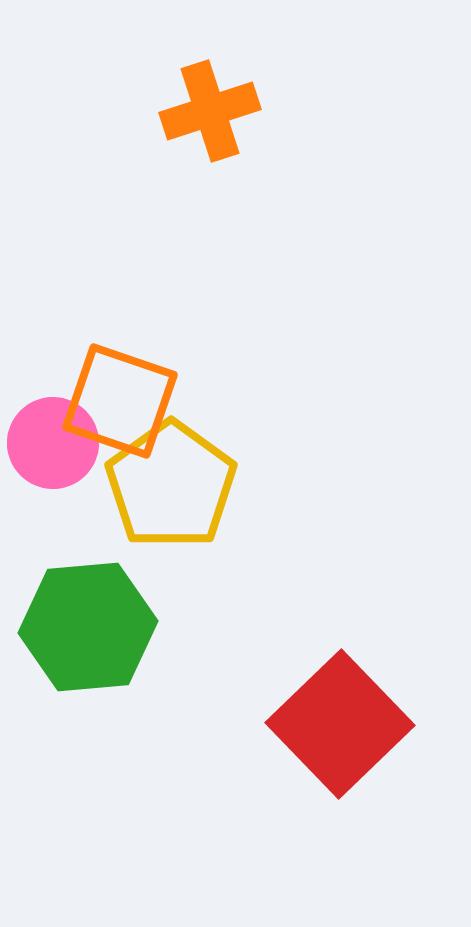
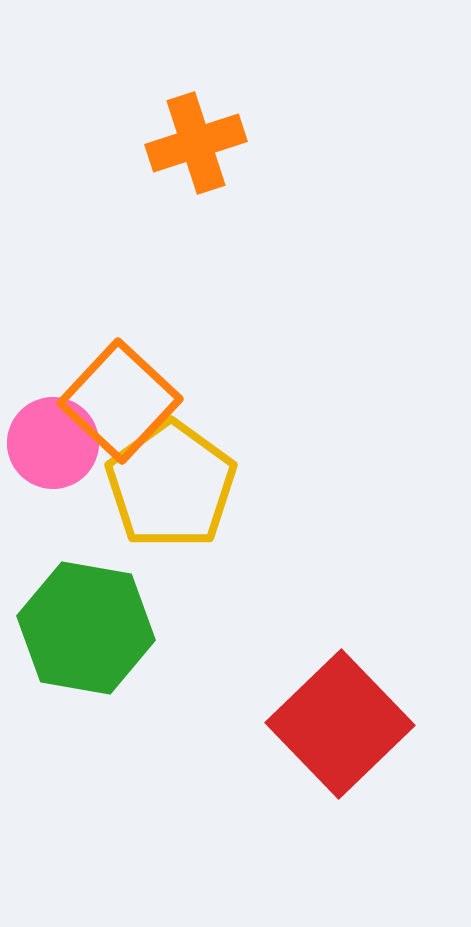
orange cross: moved 14 px left, 32 px down
orange square: rotated 24 degrees clockwise
green hexagon: moved 2 px left, 1 px down; rotated 15 degrees clockwise
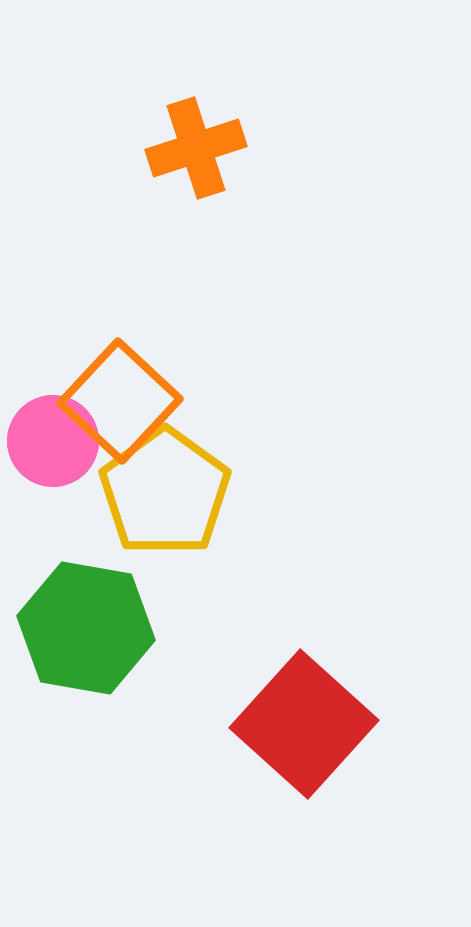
orange cross: moved 5 px down
pink circle: moved 2 px up
yellow pentagon: moved 6 px left, 7 px down
red square: moved 36 px left; rotated 4 degrees counterclockwise
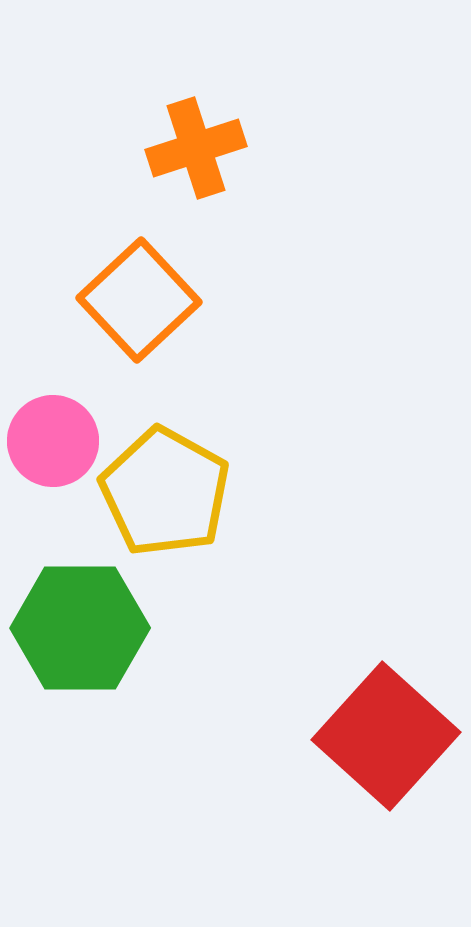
orange square: moved 19 px right, 101 px up; rotated 4 degrees clockwise
yellow pentagon: rotated 7 degrees counterclockwise
green hexagon: moved 6 px left; rotated 10 degrees counterclockwise
red square: moved 82 px right, 12 px down
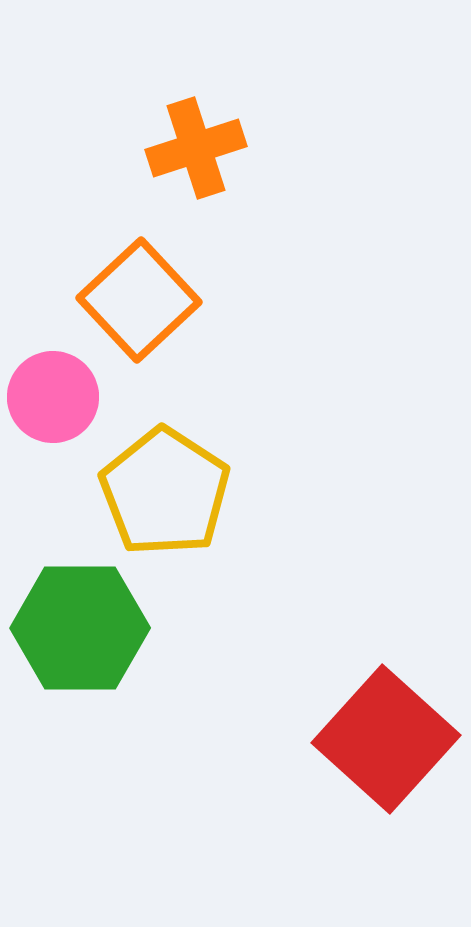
pink circle: moved 44 px up
yellow pentagon: rotated 4 degrees clockwise
red square: moved 3 px down
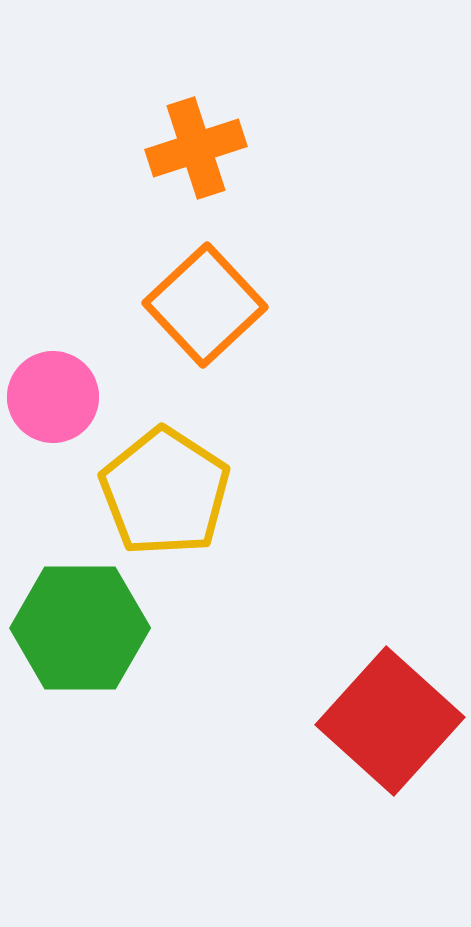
orange square: moved 66 px right, 5 px down
red square: moved 4 px right, 18 px up
